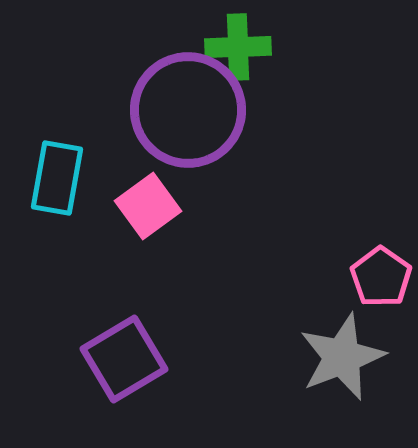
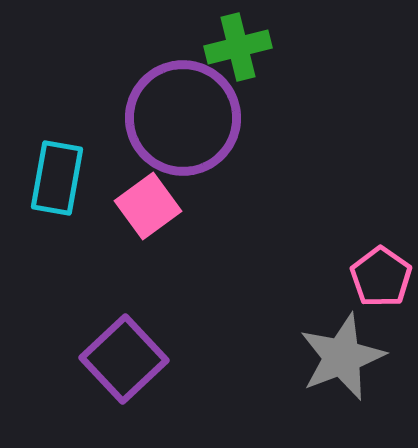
green cross: rotated 12 degrees counterclockwise
purple circle: moved 5 px left, 8 px down
purple square: rotated 12 degrees counterclockwise
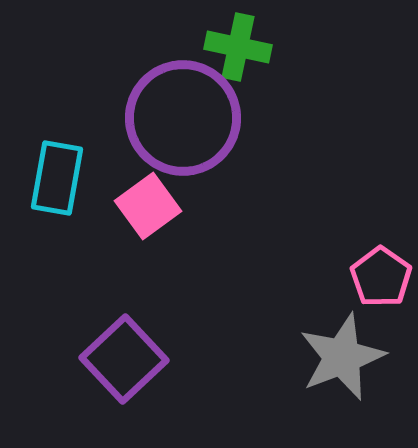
green cross: rotated 26 degrees clockwise
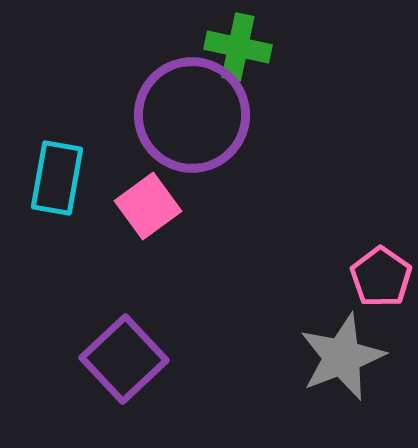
purple circle: moved 9 px right, 3 px up
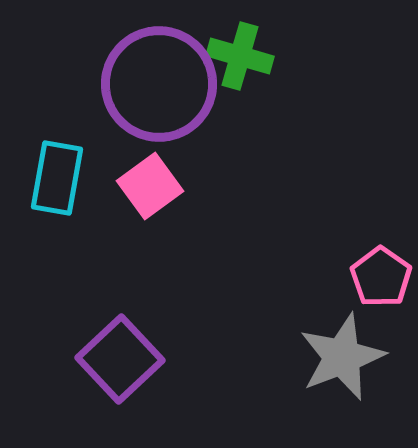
green cross: moved 2 px right, 9 px down; rotated 4 degrees clockwise
purple circle: moved 33 px left, 31 px up
pink square: moved 2 px right, 20 px up
purple square: moved 4 px left
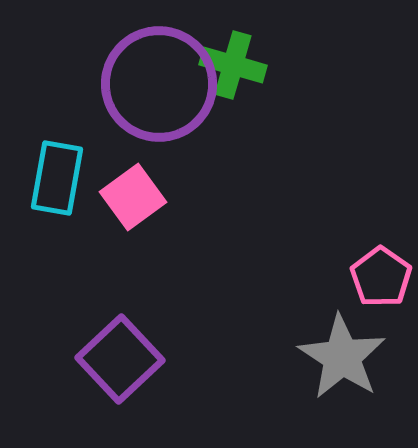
green cross: moved 7 px left, 9 px down
pink square: moved 17 px left, 11 px down
gray star: rotated 18 degrees counterclockwise
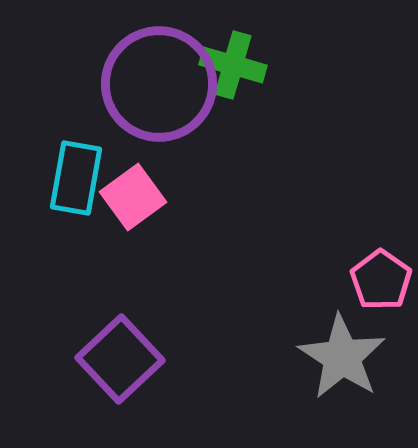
cyan rectangle: moved 19 px right
pink pentagon: moved 3 px down
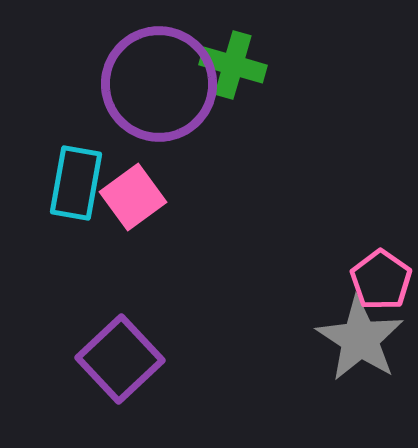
cyan rectangle: moved 5 px down
gray star: moved 18 px right, 18 px up
